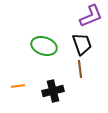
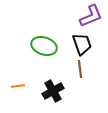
black cross: rotated 15 degrees counterclockwise
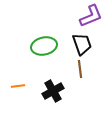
green ellipse: rotated 30 degrees counterclockwise
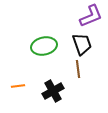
brown line: moved 2 px left
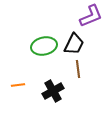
black trapezoid: moved 8 px left; rotated 45 degrees clockwise
orange line: moved 1 px up
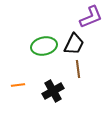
purple L-shape: moved 1 px down
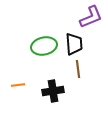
black trapezoid: rotated 30 degrees counterclockwise
black cross: rotated 20 degrees clockwise
